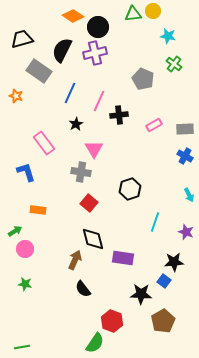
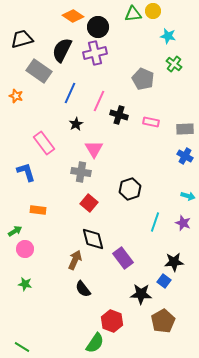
black cross at (119, 115): rotated 24 degrees clockwise
pink rectangle at (154, 125): moved 3 px left, 3 px up; rotated 42 degrees clockwise
cyan arrow at (189, 195): moved 1 px left, 1 px down; rotated 48 degrees counterclockwise
purple star at (186, 232): moved 3 px left, 9 px up
purple rectangle at (123, 258): rotated 45 degrees clockwise
green line at (22, 347): rotated 42 degrees clockwise
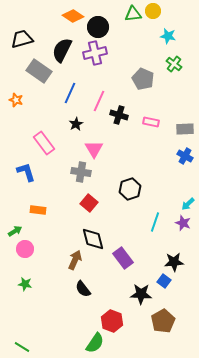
orange star at (16, 96): moved 4 px down
cyan arrow at (188, 196): moved 8 px down; rotated 120 degrees clockwise
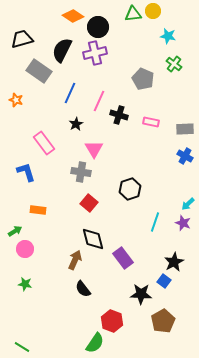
black star at (174, 262): rotated 24 degrees counterclockwise
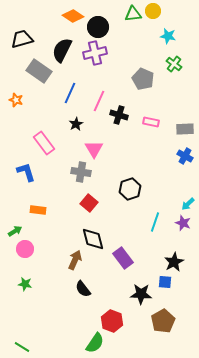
blue square at (164, 281): moved 1 px right, 1 px down; rotated 32 degrees counterclockwise
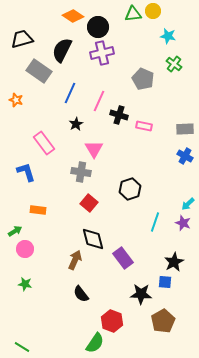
purple cross at (95, 53): moved 7 px right
pink rectangle at (151, 122): moved 7 px left, 4 px down
black semicircle at (83, 289): moved 2 px left, 5 px down
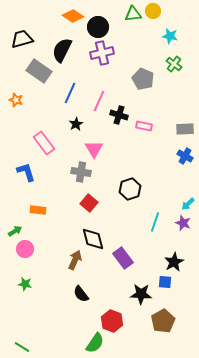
cyan star at (168, 36): moved 2 px right
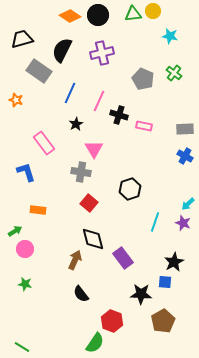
orange diamond at (73, 16): moved 3 px left
black circle at (98, 27): moved 12 px up
green cross at (174, 64): moved 9 px down
